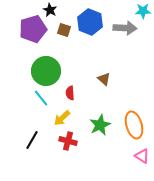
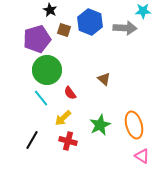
purple pentagon: moved 4 px right, 10 px down
green circle: moved 1 px right, 1 px up
red semicircle: rotated 32 degrees counterclockwise
yellow arrow: moved 1 px right
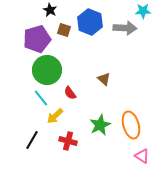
yellow arrow: moved 8 px left, 2 px up
orange ellipse: moved 3 px left
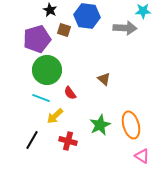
blue hexagon: moved 3 px left, 6 px up; rotated 15 degrees counterclockwise
cyan line: rotated 30 degrees counterclockwise
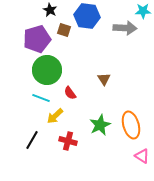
brown triangle: rotated 16 degrees clockwise
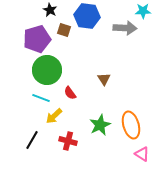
yellow arrow: moved 1 px left
pink triangle: moved 2 px up
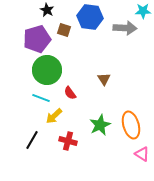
black star: moved 3 px left
blue hexagon: moved 3 px right, 1 px down
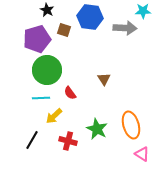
cyan line: rotated 24 degrees counterclockwise
green star: moved 3 px left, 4 px down; rotated 20 degrees counterclockwise
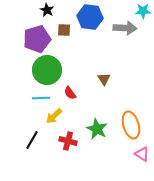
brown square: rotated 16 degrees counterclockwise
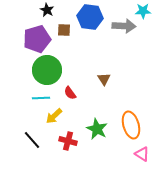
gray arrow: moved 1 px left, 2 px up
black line: rotated 72 degrees counterclockwise
